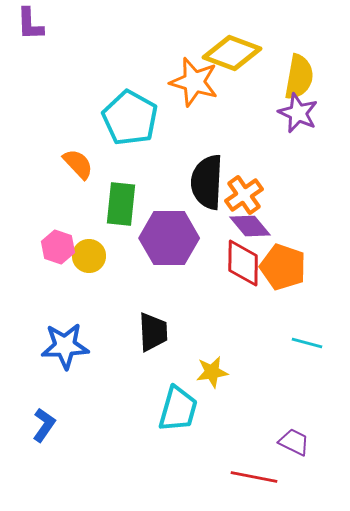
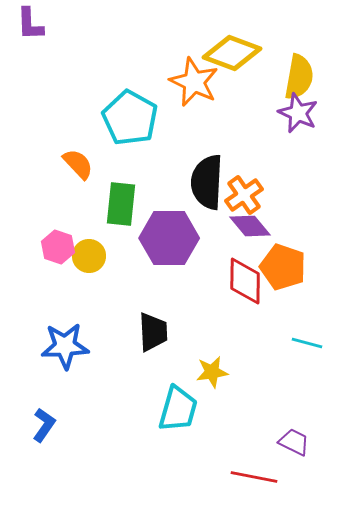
orange star: rotated 9 degrees clockwise
red diamond: moved 2 px right, 18 px down
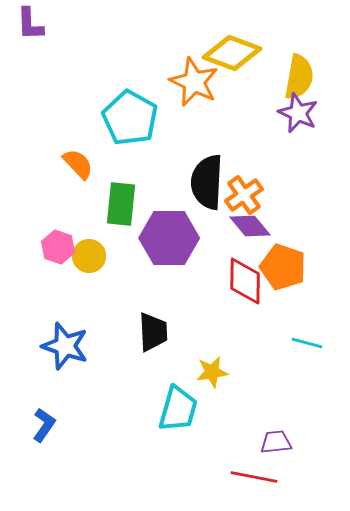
blue star: rotated 21 degrees clockwise
purple trapezoid: moved 18 px left; rotated 32 degrees counterclockwise
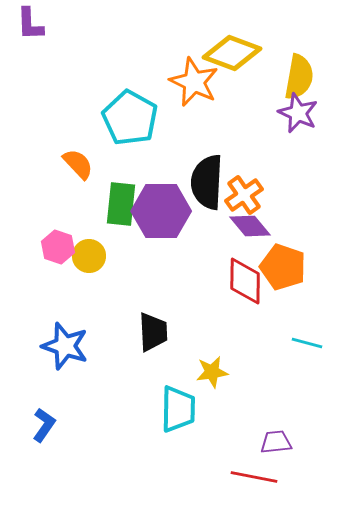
purple hexagon: moved 8 px left, 27 px up
cyan trapezoid: rotated 15 degrees counterclockwise
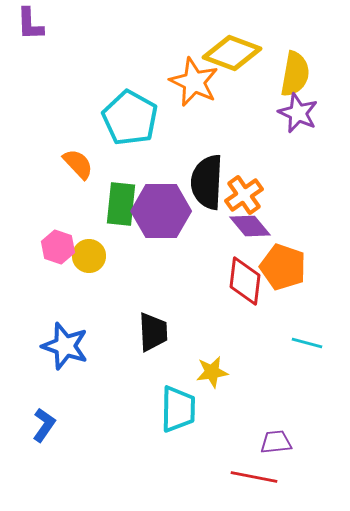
yellow semicircle: moved 4 px left, 3 px up
red diamond: rotated 6 degrees clockwise
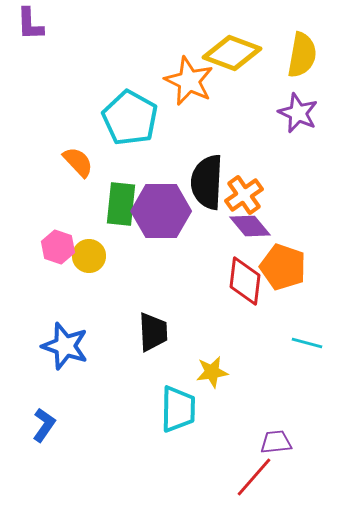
yellow semicircle: moved 7 px right, 19 px up
orange star: moved 5 px left, 1 px up
orange semicircle: moved 2 px up
red line: rotated 60 degrees counterclockwise
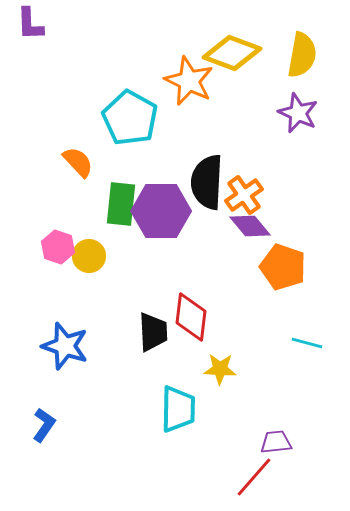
red diamond: moved 54 px left, 36 px down
yellow star: moved 8 px right, 3 px up; rotated 12 degrees clockwise
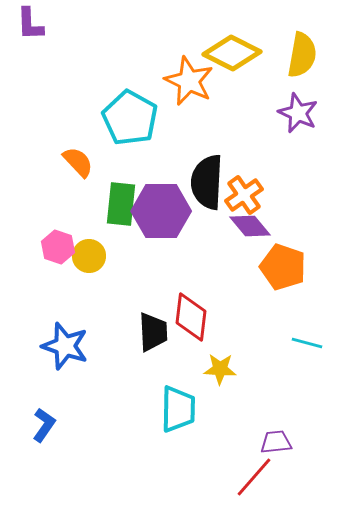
yellow diamond: rotated 6 degrees clockwise
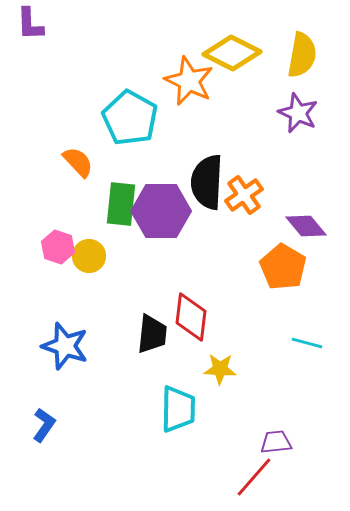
purple diamond: moved 56 px right
orange pentagon: rotated 12 degrees clockwise
black trapezoid: moved 1 px left, 2 px down; rotated 9 degrees clockwise
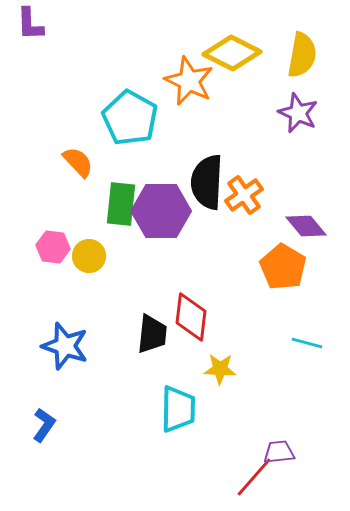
pink hexagon: moved 5 px left; rotated 12 degrees counterclockwise
purple trapezoid: moved 3 px right, 10 px down
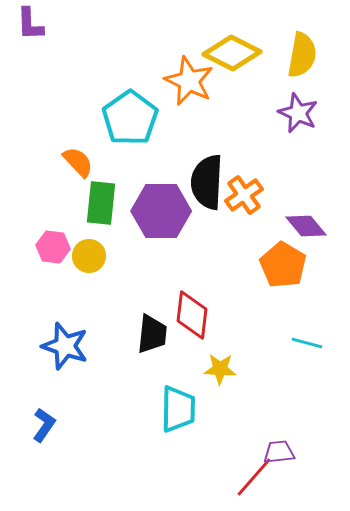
cyan pentagon: rotated 8 degrees clockwise
green rectangle: moved 20 px left, 1 px up
orange pentagon: moved 2 px up
red diamond: moved 1 px right, 2 px up
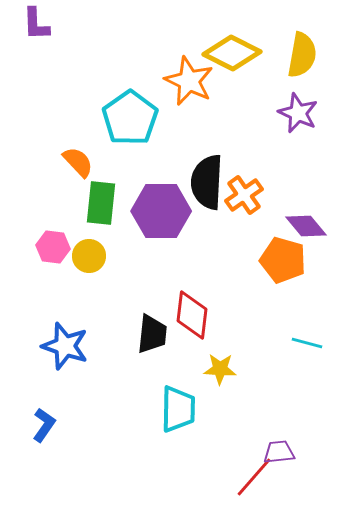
purple L-shape: moved 6 px right
orange pentagon: moved 5 px up; rotated 15 degrees counterclockwise
